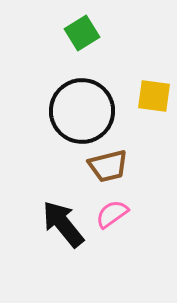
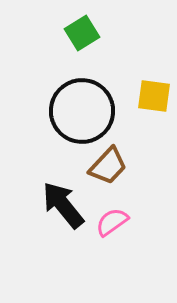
brown trapezoid: rotated 33 degrees counterclockwise
pink semicircle: moved 8 px down
black arrow: moved 19 px up
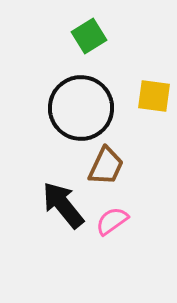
green square: moved 7 px right, 3 px down
black circle: moved 1 px left, 3 px up
brown trapezoid: moved 2 px left; rotated 18 degrees counterclockwise
pink semicircle: moved 1 px up
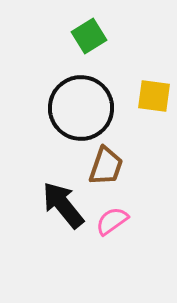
brown trapezoid: rotated 6 degrees counterclockwise
